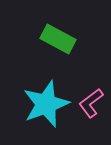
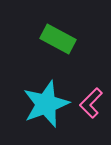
pink L-shape: rotated 8 degrees counterclockwise
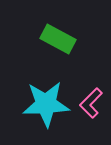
cyan star: rotated 18 degrees clockwise
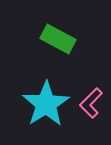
cyan star: rotated 30 degrees counterclockwise
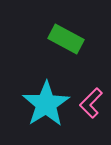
green rectangle: moved 8 px right
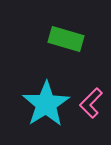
green rectangle: rotated 12 degrees counterclockwise
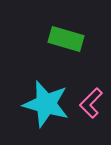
cyan star: rotated 24 degrees counterclockwise
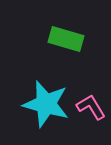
pink L-shape: moved 4 px down; rotated 104 degrees clockwise
